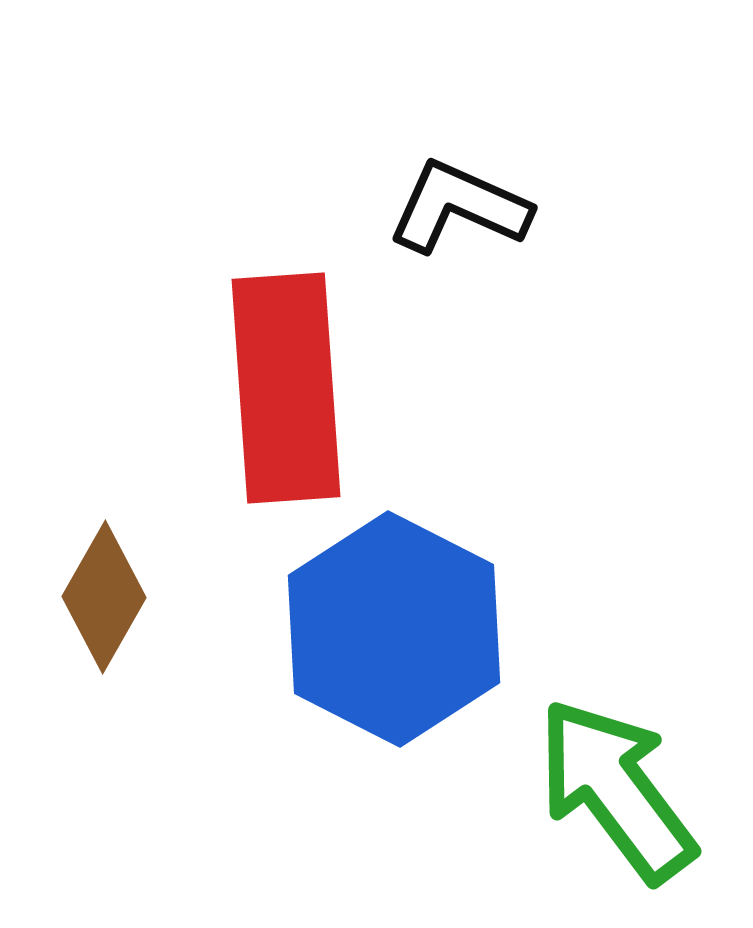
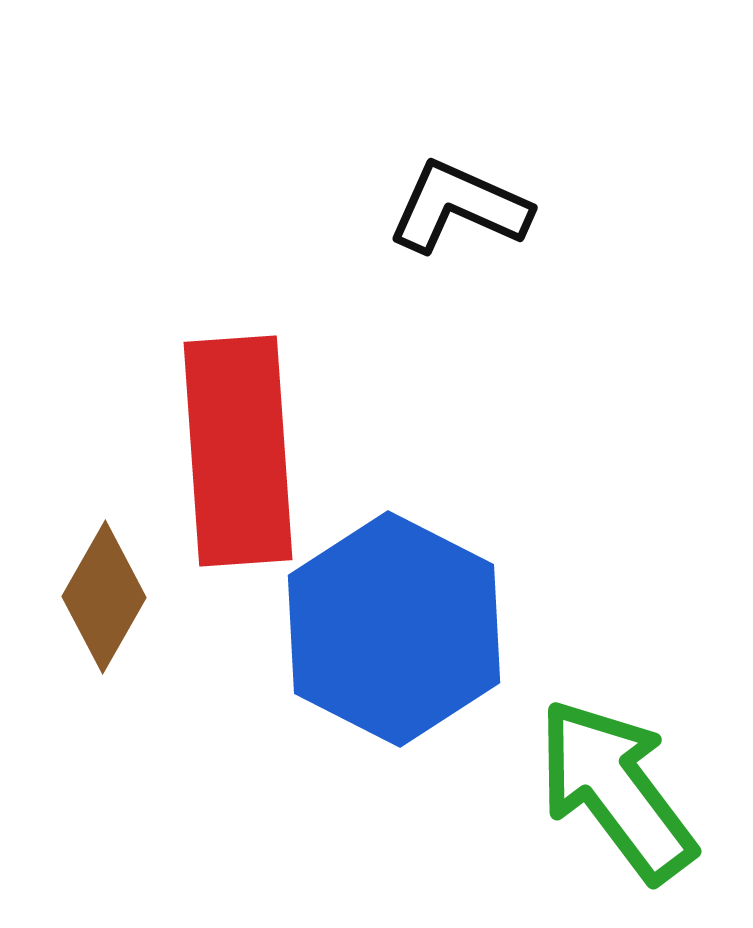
red rectangle: moved 48 px left, 63 px down
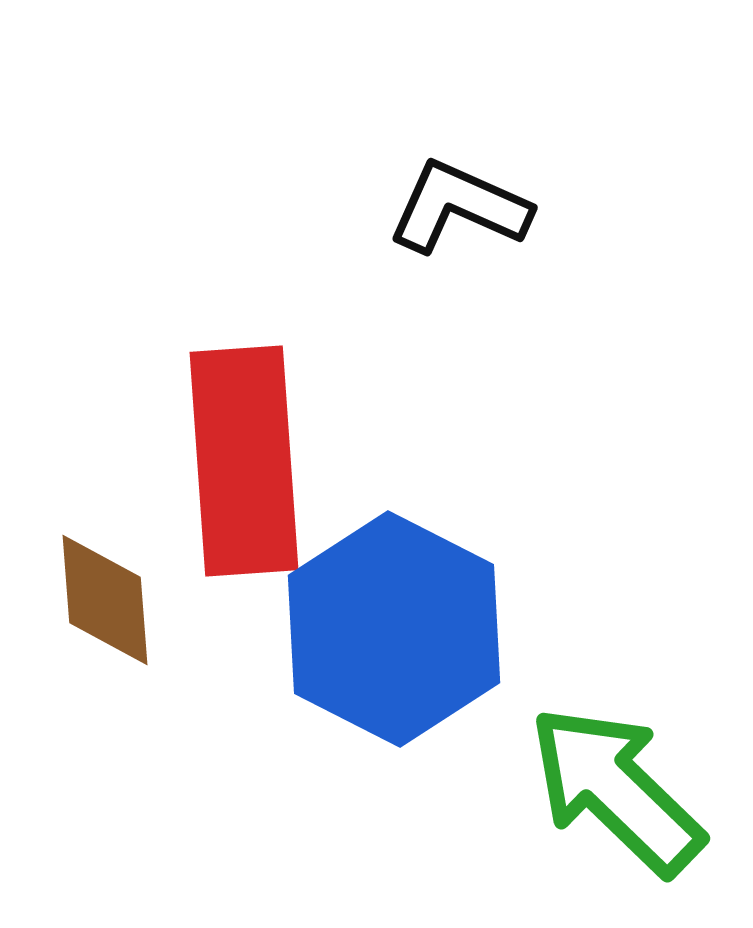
red rectangle: moved 6 px right, 10 px down
brown diamond: moved 1 px right, 3 px down; rotated 34 degrees counterclockwise
green arrow: rotated 9 degrees counterclockwise
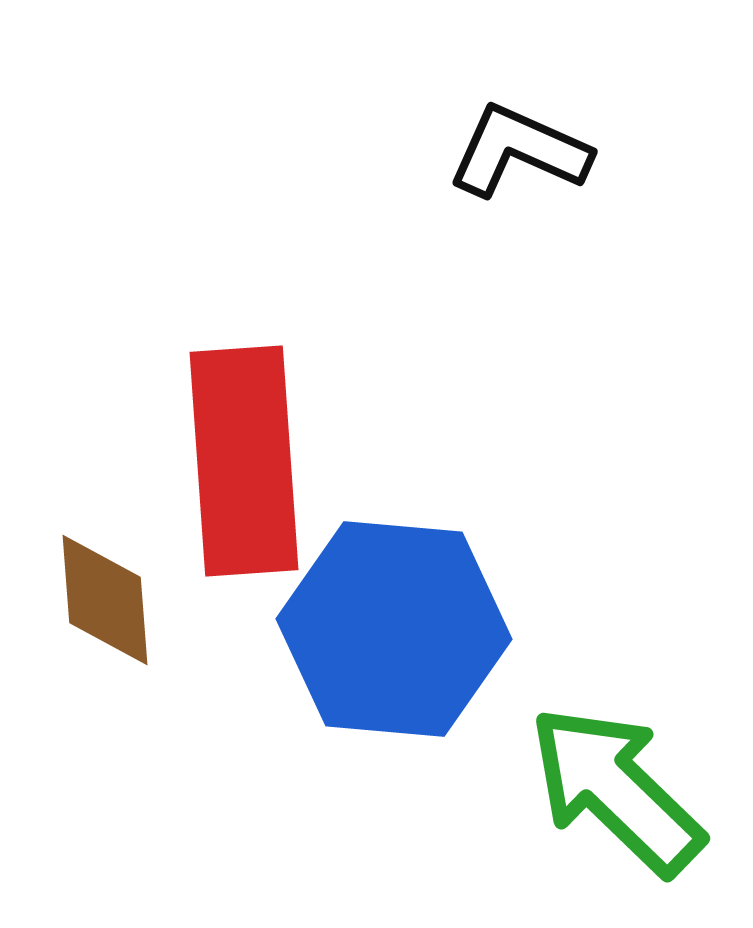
black L-shape: moved 60 px right, 56 px up
blue hexagon: rotated 22 degrees counterclockwise
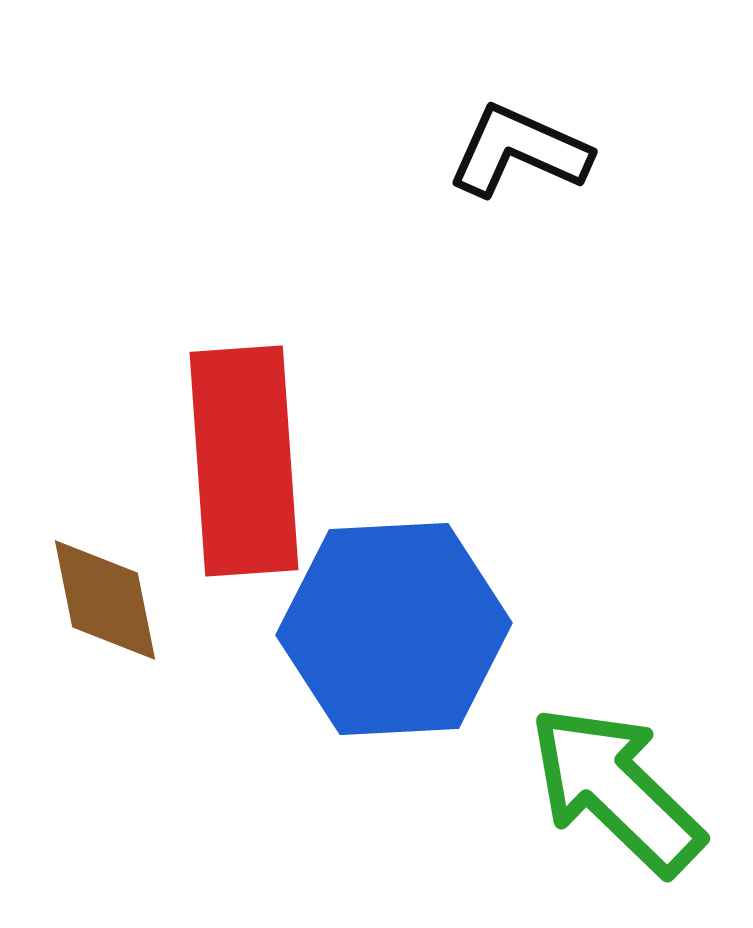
brown diamond: rotated 7 degrees counterclockwise
blue hexagon: rotated 8 degrees counterclockwise
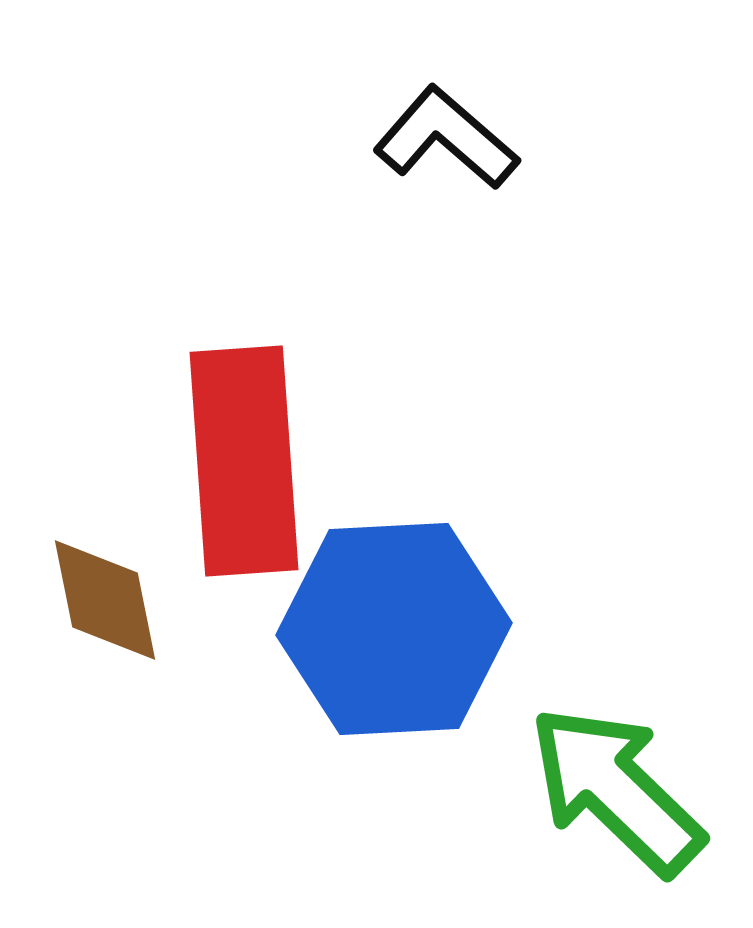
black L-shape: moved 73 px left, 13 px up; rotated 17 degrees clockwise
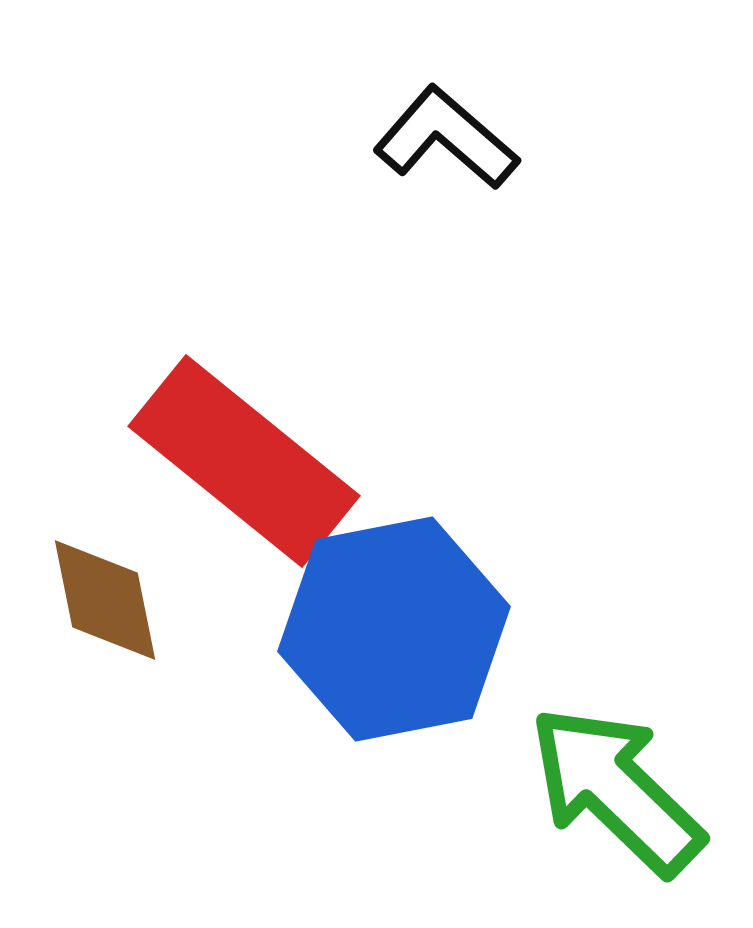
red rectangle: rotated 47 degrees counterclockwise
blue hexagon: rotated 8 degrees counterclockwise
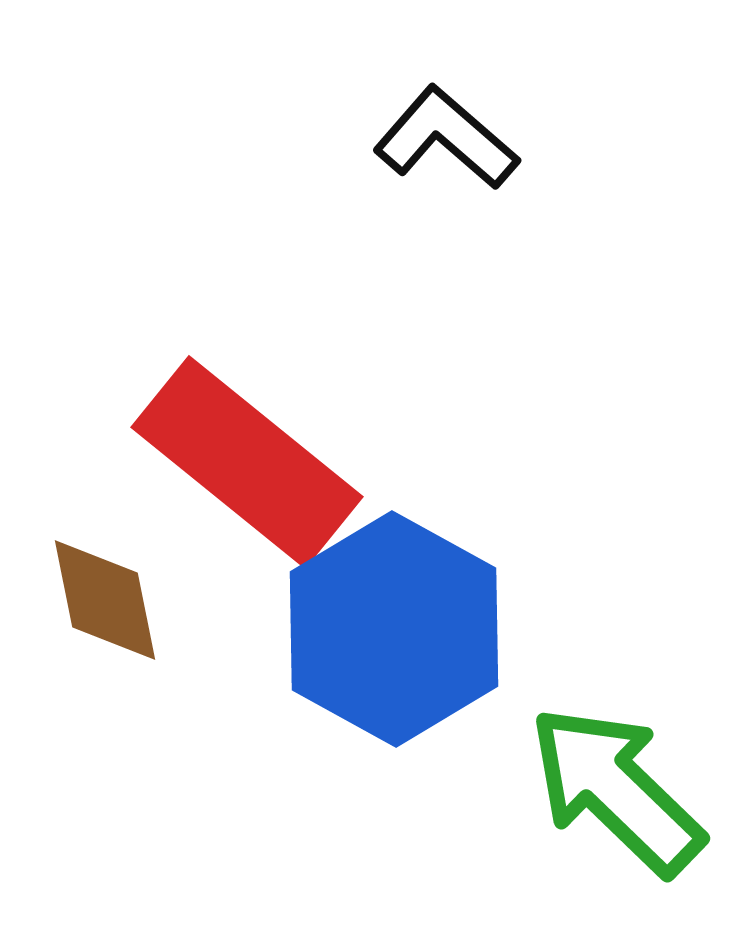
red rectangle: moved 3 px right, 1 px down
blue hexagon: rotated 20 degrees counterclockwise
